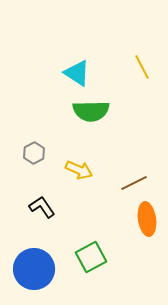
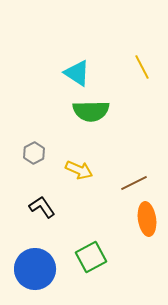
blue circle: moved 1 px right
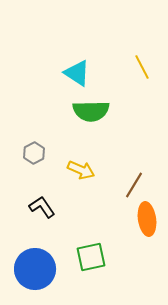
yellow arrow: moved 2 px right
brown line: moved 2 px down; rotated 32 degrees counterclockwise
green square: rotated 16 degrees clockwise
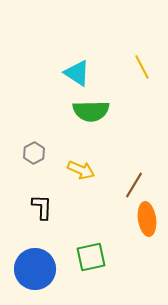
black L-shape: rotated 36 degrees clockwise
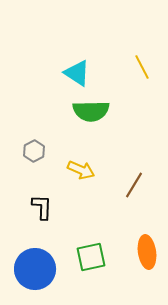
gray hexagon: moved 2 px up
orange ellipse: moved 33 px down
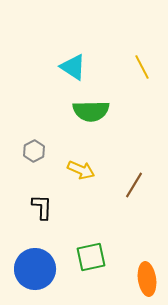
cyan triangle: moved 4 px left, 6 px up
orange ellipse: moved 27 px down
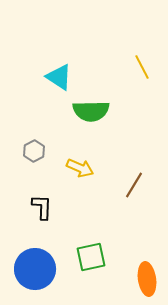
cyan triangle: moved 14 px left, 10 px down
yellow arrow: moved 1 px left, 2 px up
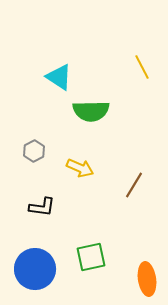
black L-shape: rotated 96 degrees clockwise
